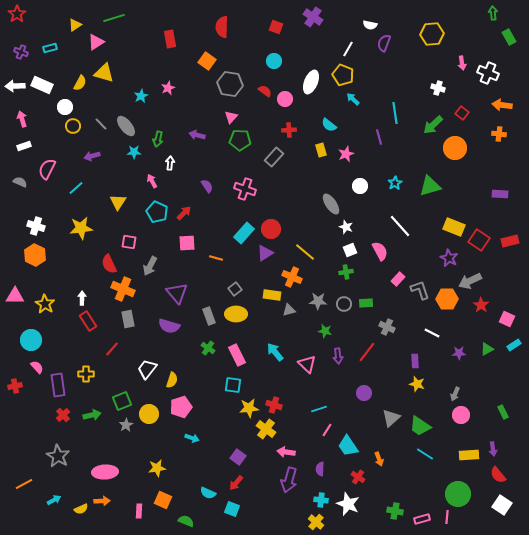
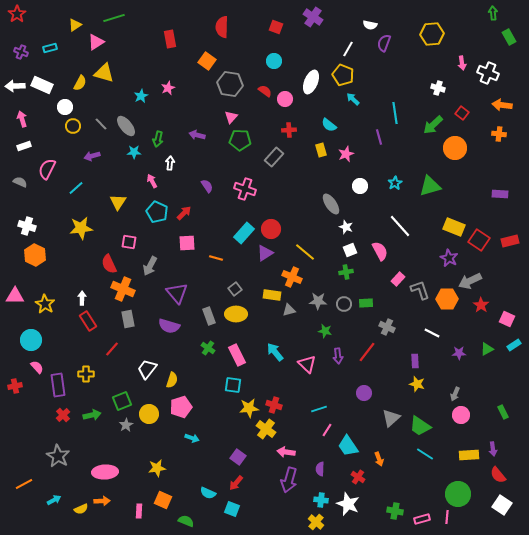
white cross at (36, 226): moved 9 px left
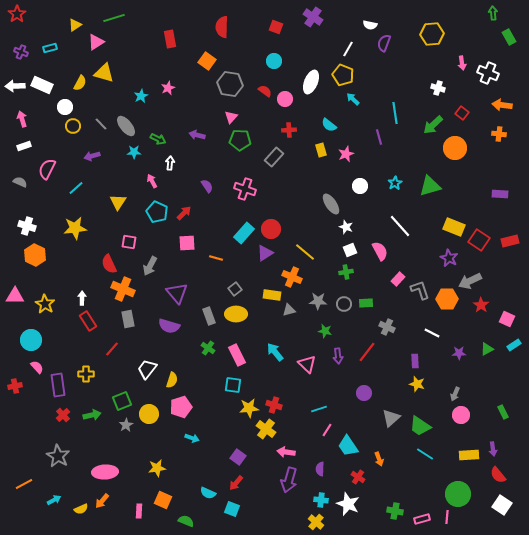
green arrow at (158, 139): rotated 77 degrees counterclockwise
yellow star at (81, 228): moved 6 px left
orange arrow at (102, 501): rotated 133 degrees clockwise
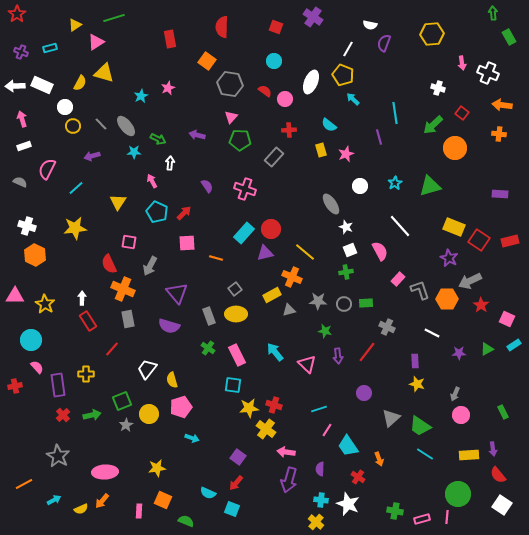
purple triangle at (265, 253): rotated 18 degrees clockwise
yellow rectangle at (272, 295): rotated 36 degrees counterclockwise
yellow semicircle at (172, 380): rotated 147 degrees clockwise
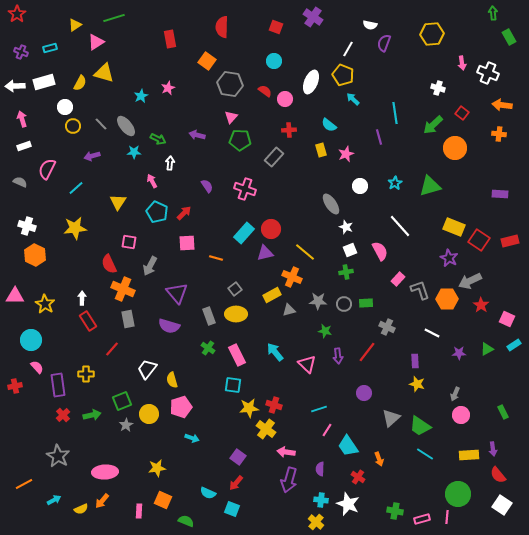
white rectangle at (42, 85): moved 2 px right, 3 px up; rotated 40 degrees counterclockwise
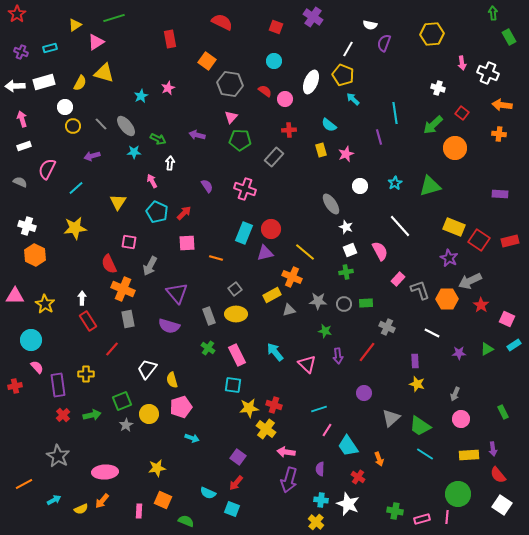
red semicircle at (222, 27): moved 5 px up; rotated 115 degrees clockwise
cyan rectangle at (244, 233): rotated 20 degrees counterclockwise
pink circle at (461, 415): moved 4 px down
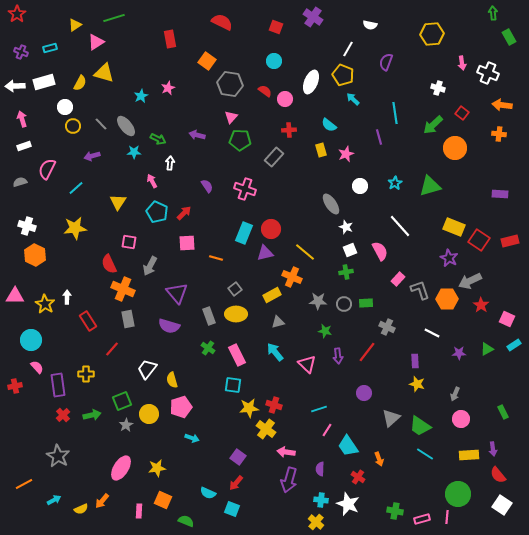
purple semicircle at (384, 43): moved 2 px right, 19 px down
gray semicircle at (20, 182): rotated 40 degrees counterclockwise
white arrow at (82, 298): moved 15 px left, 1 px up
gray triangle at (289, 310): moved 11 px left, 12 px down
pink ellipse at (105, 472): moved 16 px right, 4 px up; rotated 55 degrees counterclockwise
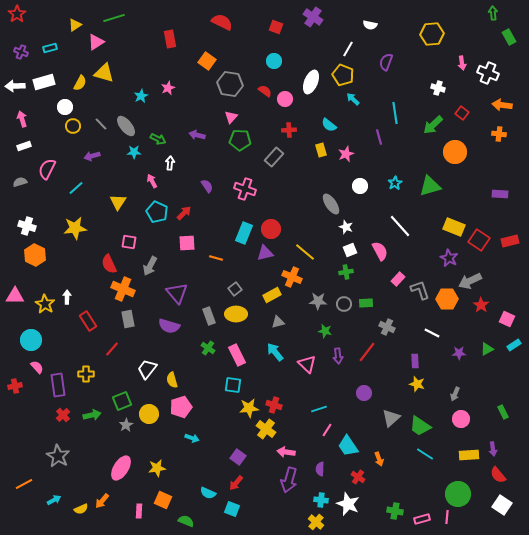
orange circle at (455, 148): moved 4 px down
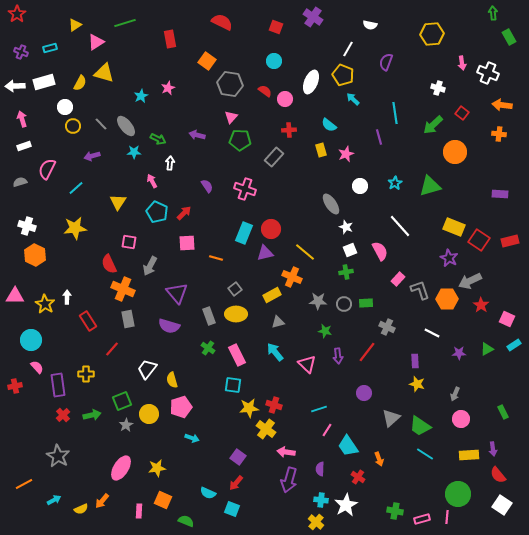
green line at (114, 18): moved 11 px right, 5 px down
white star at (348, 504): moved 2 px left, 1 px down; rotated 20 degrees clockwise
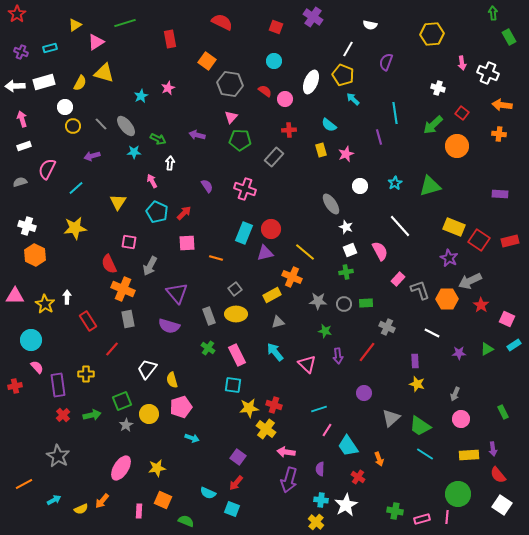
orange circle at (455, 152): moved 2 px right, 6 px up
